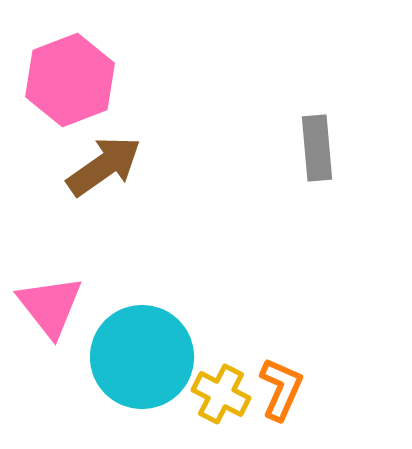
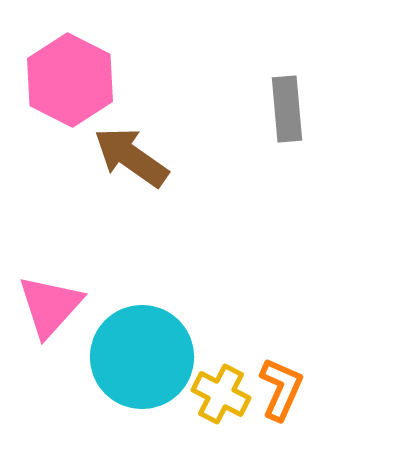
pink hexagon: rotated 12 degrees counterclockwise
gray rectangle: moved 30 px left, 39 px up
brown arrow: moved 27 px right, 9 px up; rotated 110 degrees counterclockwise
pink triangle: rotated 20 degrees clockwise
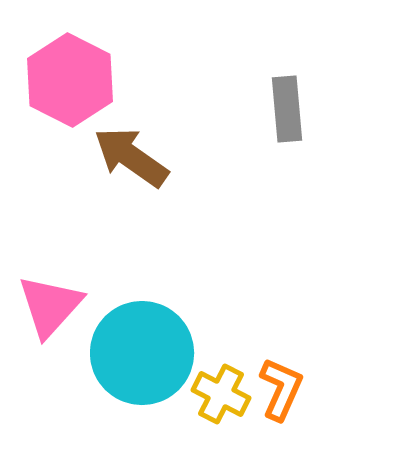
cyan circle: moved 4 px up
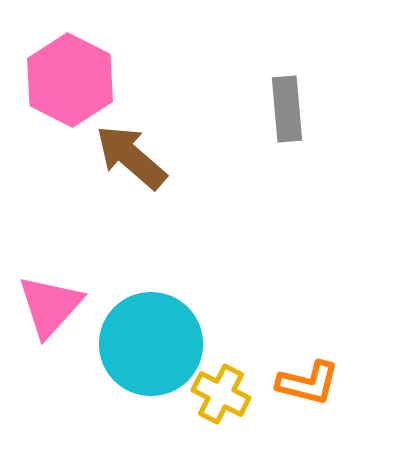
brown arrow: rotated 6 degrees clockwise
cyan circle: moved 9 px right, 9 px up
orange L-shape: moved 27 px right, 6 px up; rotated 80 degrees clockwise
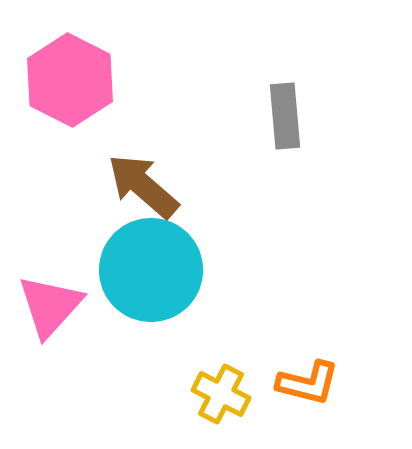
gray rectangle: moved 2 px left, 7 px down
brown arrow: moved 12 px right, 29 px down
cyan circle: moved 74 px up
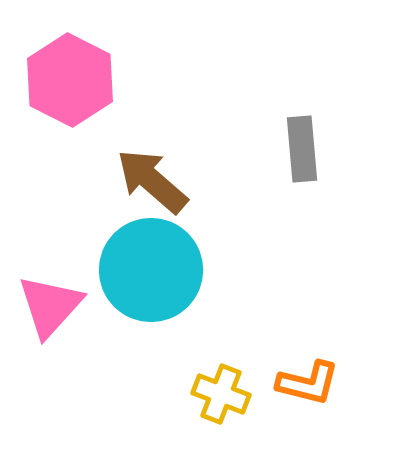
gray rectangle: moved 17 px right, 33 px down
brown arrow: moved 9 px right, 5 px up
yellow cross: rotated 6 degrees counterclockwise
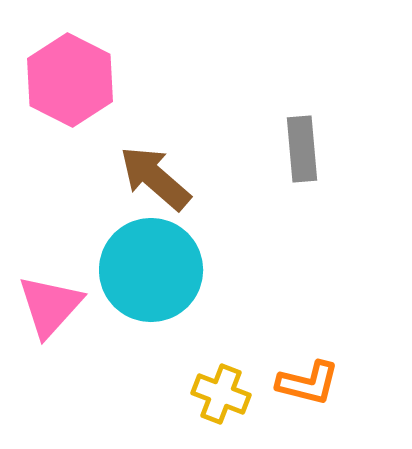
brown arrow: moved 3 px right, 3 px up
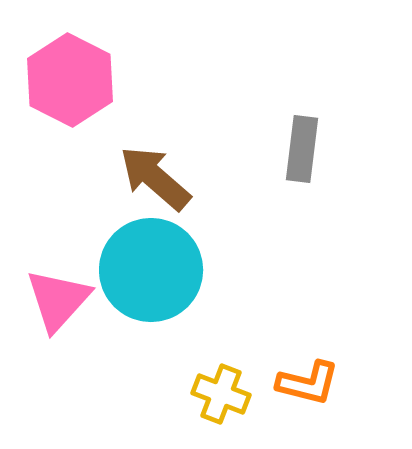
gray rectangle: rotated 12 degrees clockwise
pink triangle: moved 8 px right, 6 px up
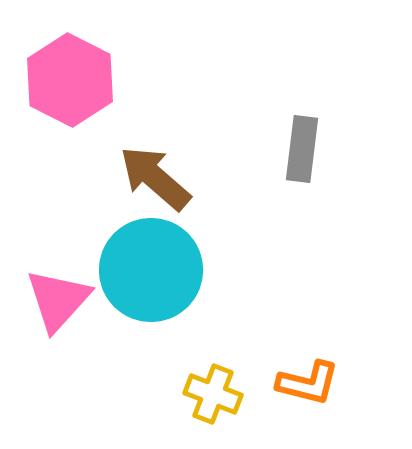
yellow cross: moved 8 px left
